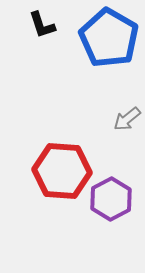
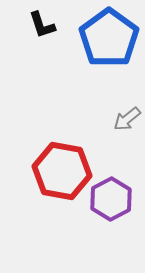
blue pentagon: rotated 6 degrees clockwise
red hexagon: rotated 6 degrees clockwise
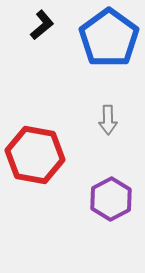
black L-shape: rotated 112 degrees counterclockwise
gray arrow: moved 19 px left, 1 px down; rotated 52 degrees counterclockwise
red hexagon: moved 27 px left, 16 px up
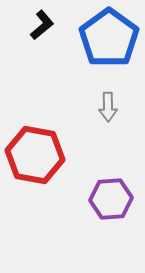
gray arrow: moved 13 px up
purple hexagon: rotated 24 degrees clockwise
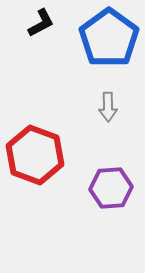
black L-shape: moved 1 px left, 2 px up; rotated 12 degrees clockwise
red hexagon: rotated 10 degrees clockwise
purple hexagon: moved 11 px up
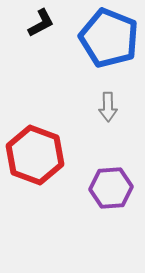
blue pentagon: rotated 14 degrees counterclockwise
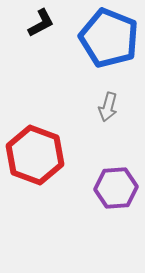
gray arrow: rotated 16 degrees clockwise
purple hexagon: moved 5 px right
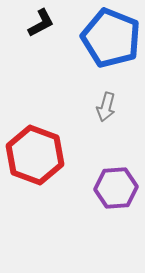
blue pentagon: moved 2 px right
gray arrow: moved 2 px left
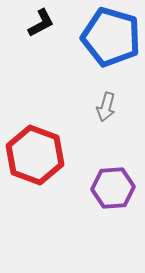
blue pentagon: moved 1 px up; rotated 6 degrees counterclockwise
purple hexagon: moved 3 px left
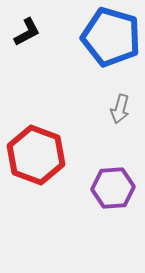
black L-shape: moved 14 px left, 9 px down
gray arrow: moved 14 px right, 2 px down
red hexagon: moved 1 px right
